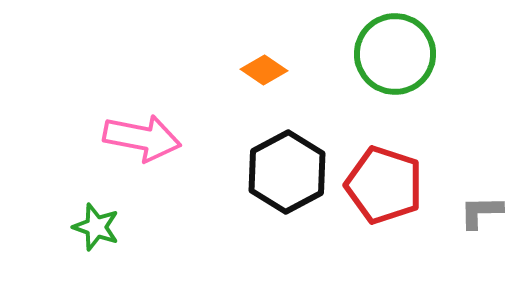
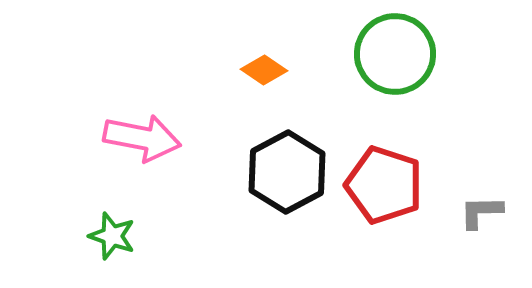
green star: moved 16 px right, 9 px down
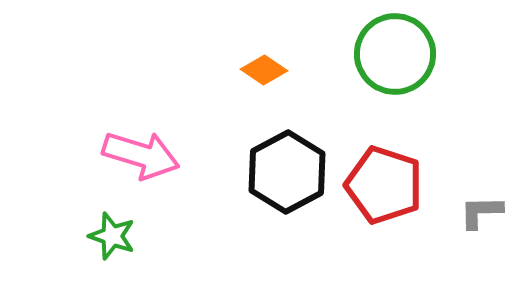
pink arrow: moved 1 px left, 17 px down; rotated 6 degrees clockwise
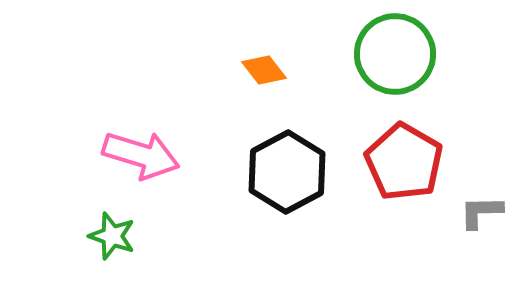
orange diamond: rotated 18 degrees clockwise
red pentagon: moved 20 px right, 23 px up; rotated 12 degrees clockwise
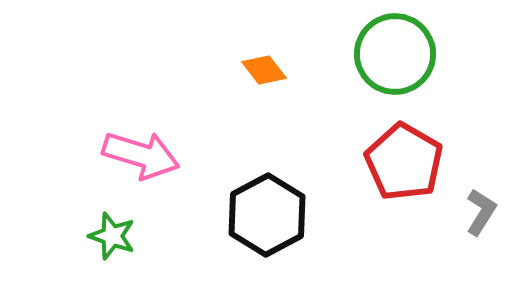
black hexagon: moved 20 px left, 43 px down
gray L-shape: rotated 123 degrees clockwise
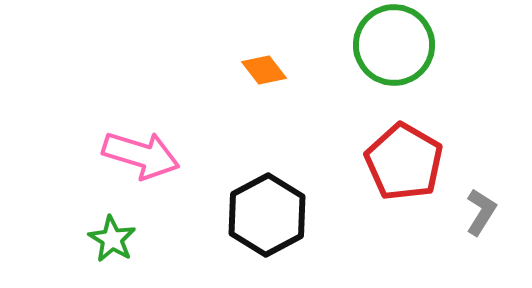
green circle: moved 1 px left, 9 px up
green star: moved 3 px down; rotated 12 degrees clockwise
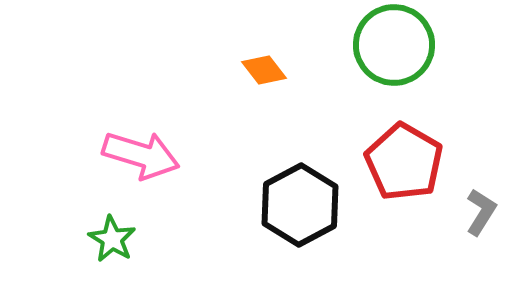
black hexagon: moved 33 px right, 10 px up
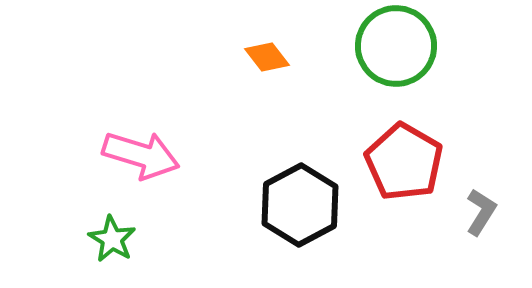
green circle: moved 2 px right, 1 px down
orange diamond: moved 3 px right, 13 px up
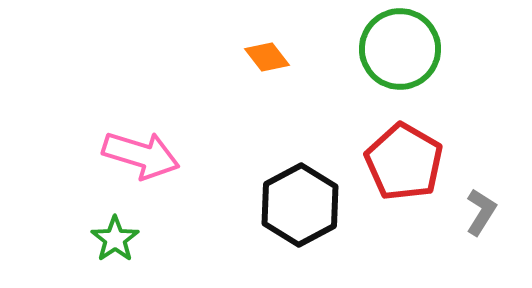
green circle: moved 4 px right, 3 px down
green star: moved 3 px right; rotated 6 degrees clockwise
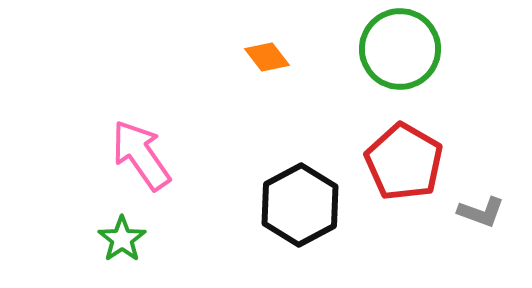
pink arrow: rotated 142 degrees counterclockwise
gray L-shape: rotated 78 degrees clockwise
green star: moved 7 px right
